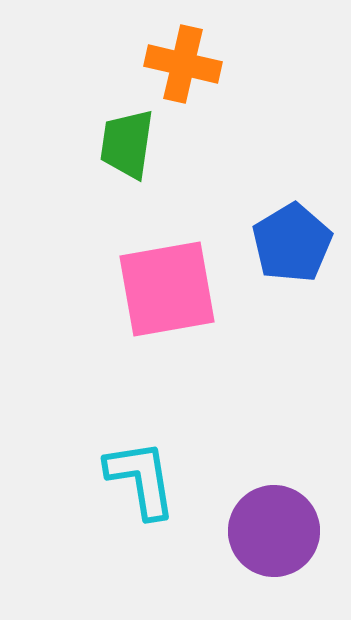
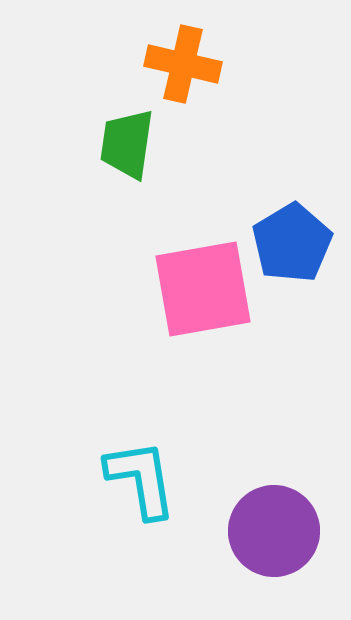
pink square: moved 36 px right
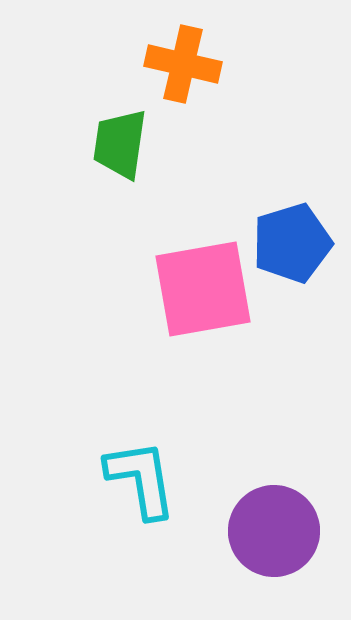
green trapezoid: moved 7 px left
blue pentagon: rotated 14 degrees clockwise
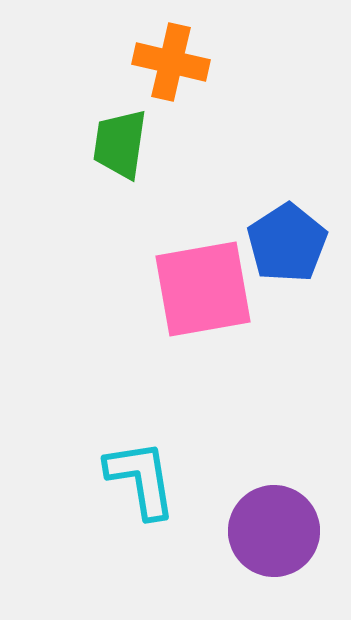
orange cross: moved 12 px left, 2 px up
blue pentagon: moved 5 px left; rotated 16 degrees counterclockwise
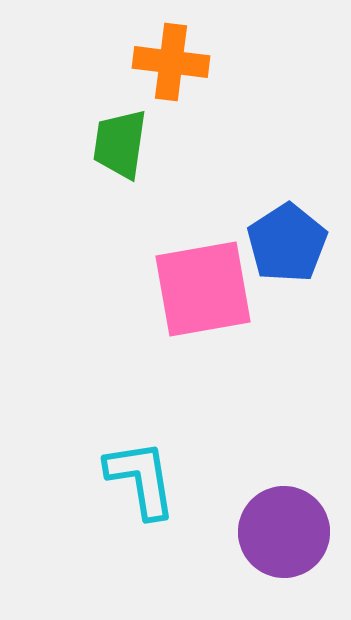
orange cross: rotated 6 degrees counterclockwise
purple circle: moved 10 px right, 1 px down
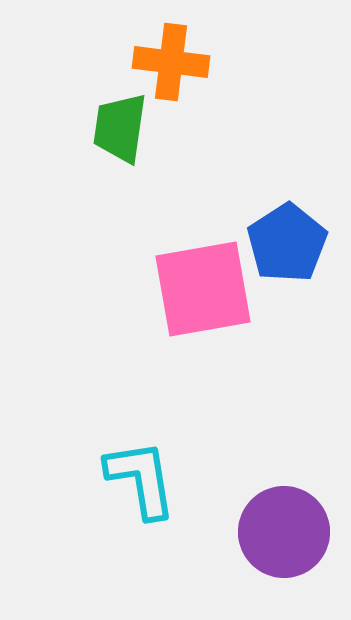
green trapezoid: moved 16 px up
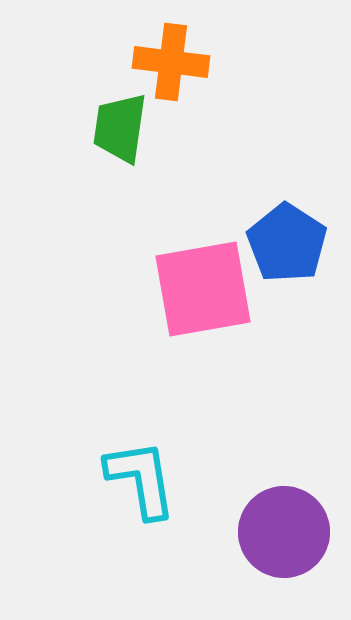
blue pentagon: rotated 6 degrees counterclockwise
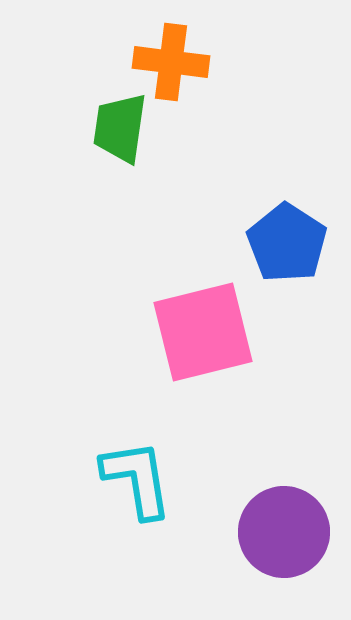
pink square: moved 43 px down; rotated 4 degrees counterclockwise
cyan L-shape: moved 4 px left
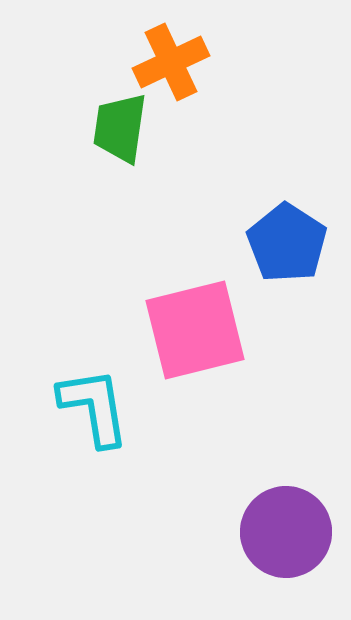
orange cross: rotated 32 degrees counterclockwise
pink square: moved 8 px left, 2 px up
cyan L-shape: moved 43 px left, 72 px up
purple circle: moved 2 px right
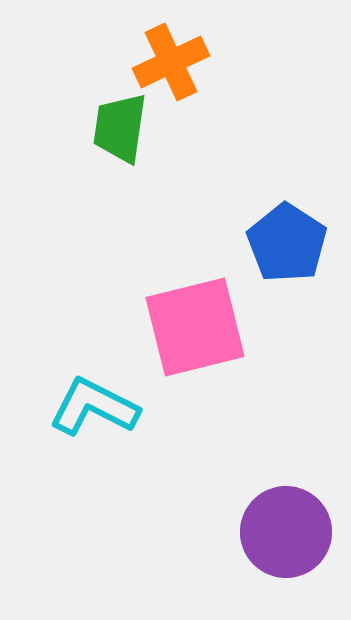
pink square: moved 3 px up
cyan L-shape: rotated 54 degrees counterclockwise
